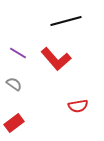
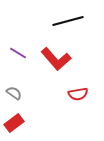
black line: moved 2 px right
gray semicircle: moved 9 px down
red semicircle: moved 12 px up
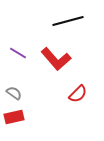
red semicircle: rotated 36 degrees counterclockwise
red rectangle: moved 6 px up; rotated 24 degrees clockwise
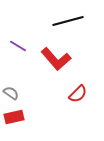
purple line: moved 7 px up
gray semicircle: moved 3 px left
